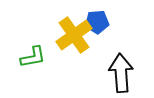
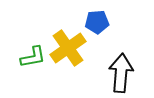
yellow cross: moved 6 px left, 13 px down
black arrow: rotated 9 degrees clockwise
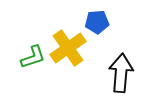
green L-shape: rotated 8 degrees counterclockwise
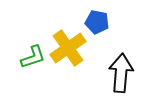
blue pentagon: rotated 15 degrees clockwise
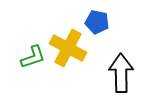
yellow cross: rotated 27 degrees counterclockwise
black arrow: rotated 6 degrees counterclockwise
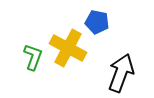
green L-shape: rotated 52 degrees counterclockwise
black arrow: rotated 21 degrees clockwise
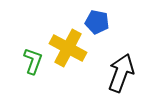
green L-shape: moved 4 px down
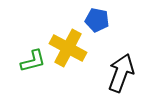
blue pentagon: moved 2 px up
green L-shape: rotated 56 degrees clockwise
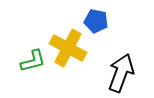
blue pentagon: moved 1 px left, 1 px down
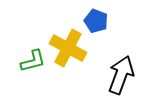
blue pentagon: rotated 10 degrees clockwise
black arrow: moved 2 px down
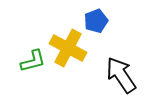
blue pentagon: rotated 30 degrees clockwise
black arrow: rotated 54 degrees counterclockwise
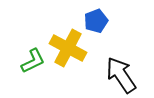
green L-shape: rotated 12 degrees counterclockwise
